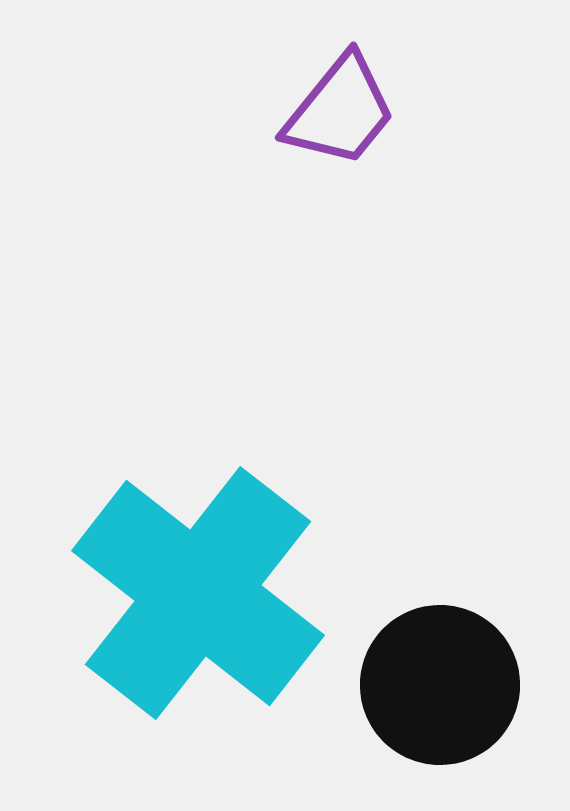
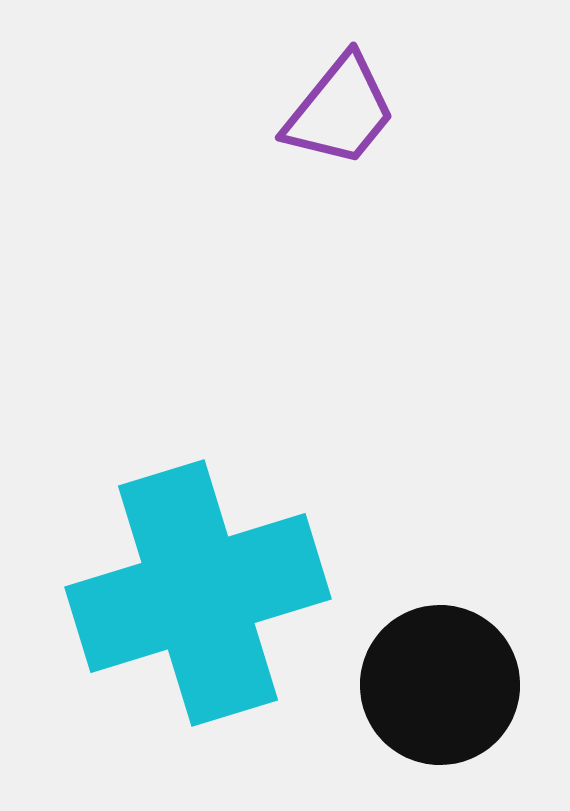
cyan cross: rotated 35 degrees clockwise
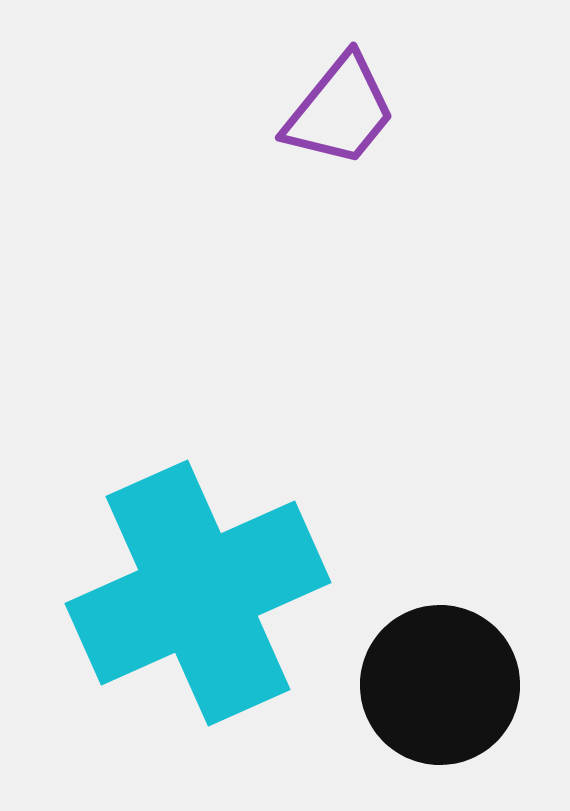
cyan cross: rotated 7 degrees counterclockwise
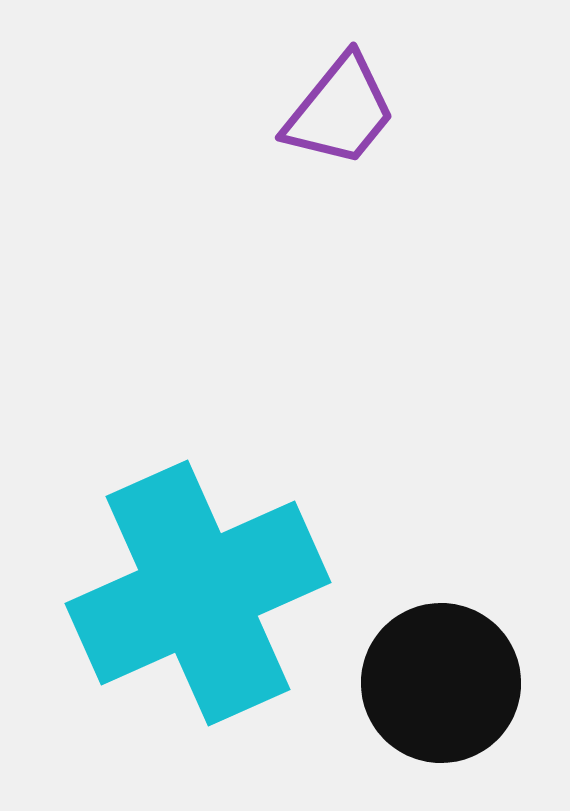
black circle: moved 1 px right, 2 px up
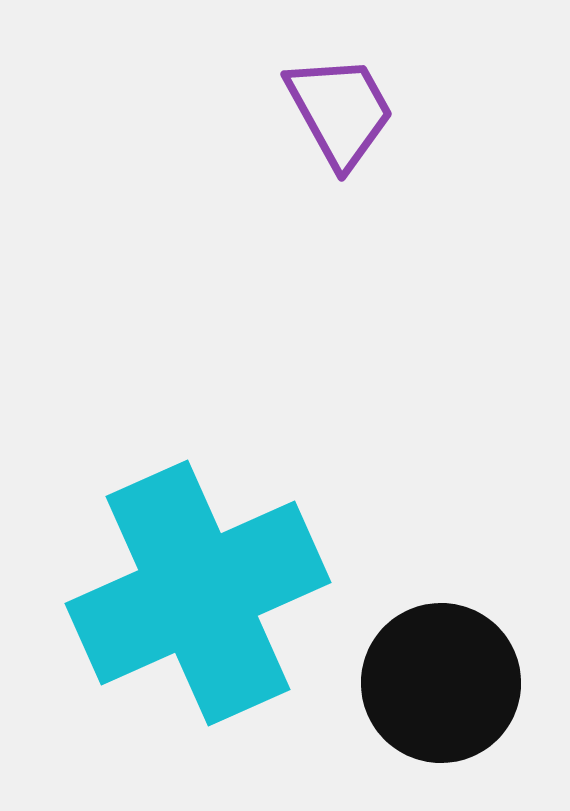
purple trapezoid: rotated 68 degrees counterclockwise
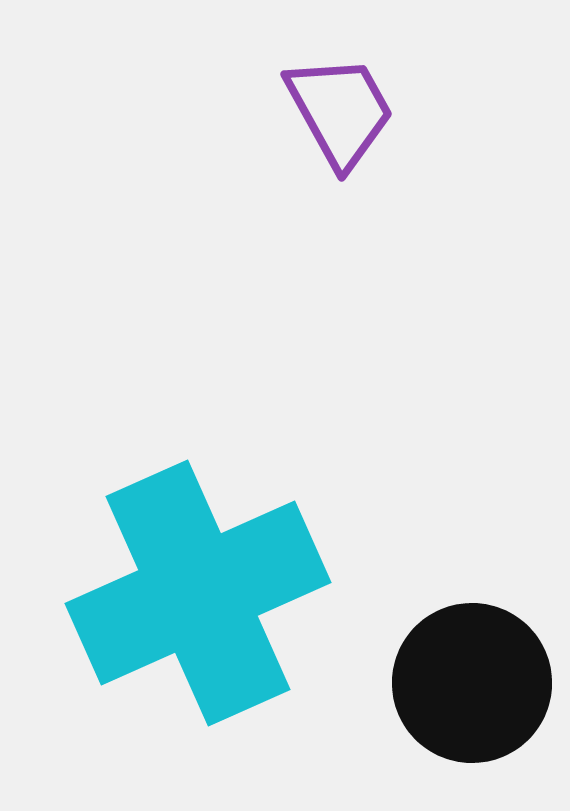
black circle: moved 31 px right
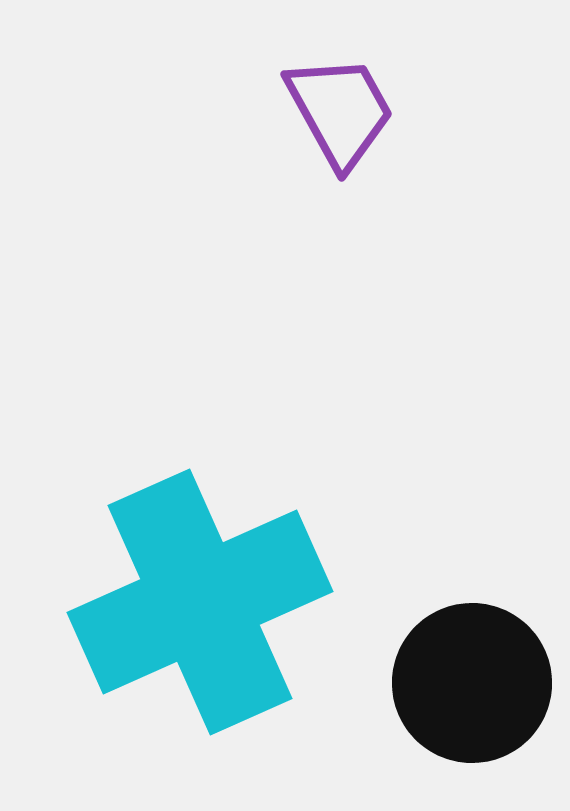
cyan cross: moved 2 px right, 9 px down
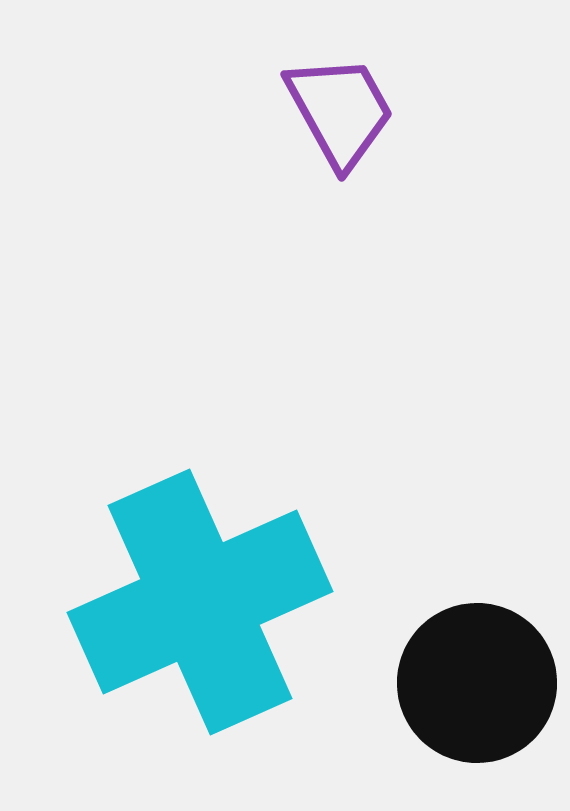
black circle: moved 5 px right
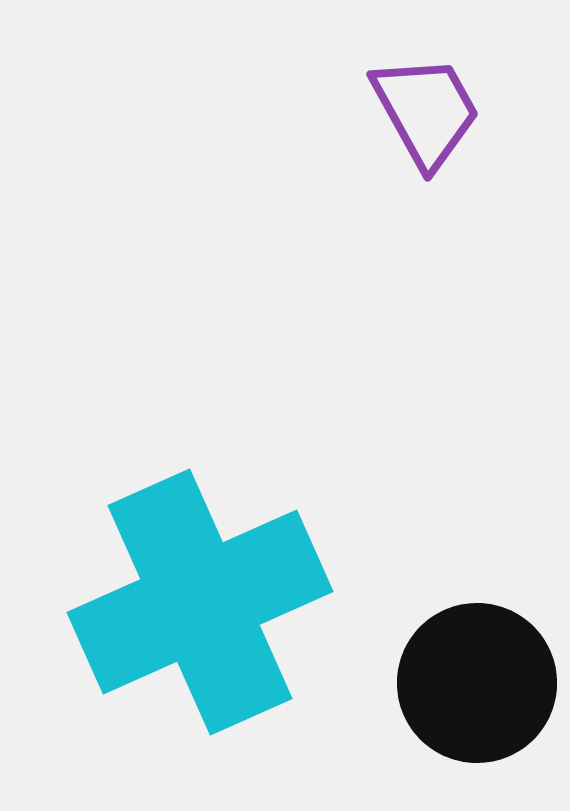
purple trapezoid: moved 86 px right
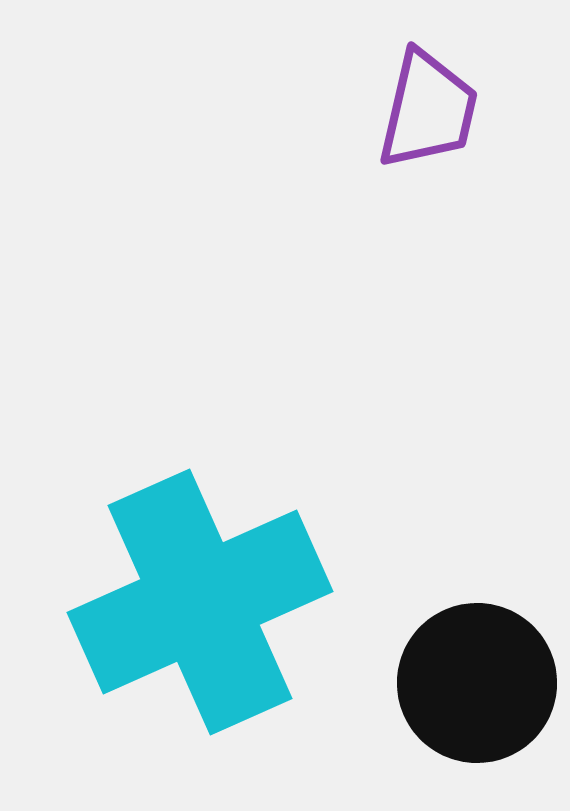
purple trapezoid: moved 2 px right, 1 px up; rotated 42 degrees clockwise
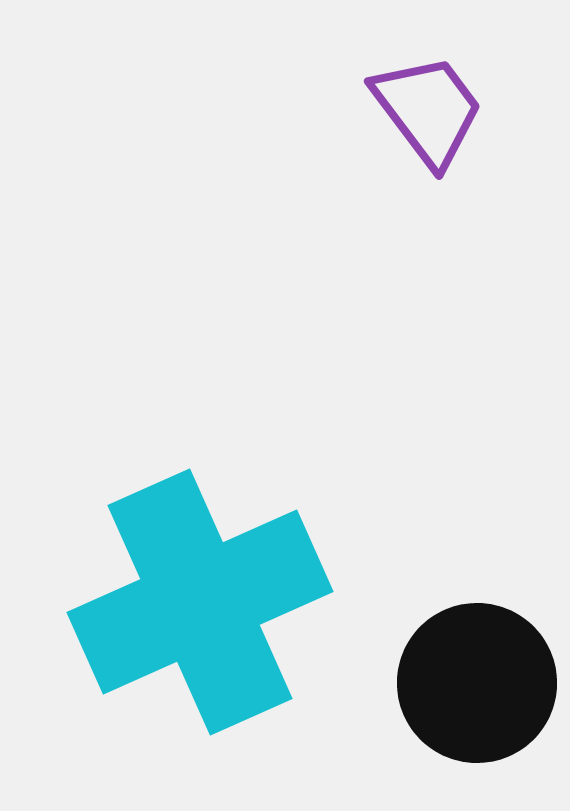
purple trapezoid: rotated 50 degrees counterclockwise
